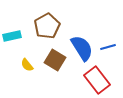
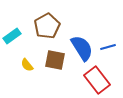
cyan rectangle: rotated 24 degrees counterclockwise
brown square: rotated 20 degrees counterclockwise
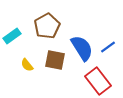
blue line: rotated 21 degrees counterclockwise
red rectangle: moved 1 px right, 1 px down
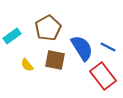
brown pentagon: moved 1 px right, 2 px down
blue line: rotated 63 degrees clockwise
red rectangle: moved 5 px right, 5 px up
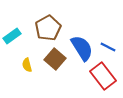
brown square: moved 1 px up; rotated 30 degrees clockwise
yellow semicircle: rotated 24 degrees clockwise
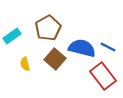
blue semicircle: rotated 44 degrees counterclockwise
yellow semicircle: moved 2 px left, 1 px up
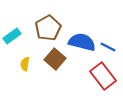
blue semicircle: moved 6 px up
yellow semicircle: rotated 24 degrees clockwise
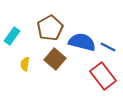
brown pentagon: moved 2 px right
cyan rectangle: rotated 18 degrees counterclockwise
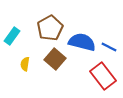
blue line: moved 1 px right
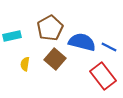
cyan rectangle: rotated 42 degrees clockwise
